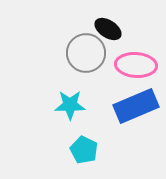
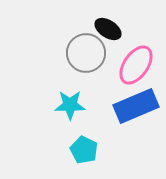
pink ellipse: rotated 60 degrees counterclockwise
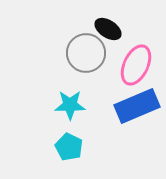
pink ellipse: rotated 9 degrees counterclockwise
blue rectangle: moved 1 px right
cyan pentagon: moved 15 px left, 3 px up
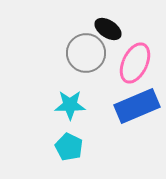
pink ellipse: moved 1 px left, 2 px up
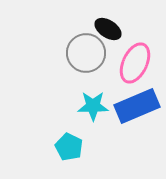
cyan star: moved 23 px right, 1 px down
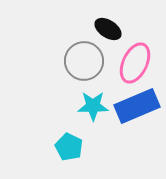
gray circle: moved 2 px left, 8 px down
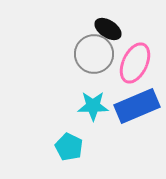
gray circle: moved 10 px right, 7 px up
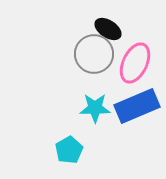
cyan star: moved 2 px right, 2 px down
cyan pentagon: moved 3 px down; rotated 16 degrees clockwise
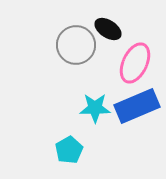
gray circle: moved 18 px left, 9 px up
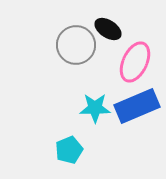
pink ellipse: moved 1 px up
cyan pentagon: rotated 8 degrees clockwise
